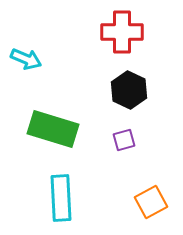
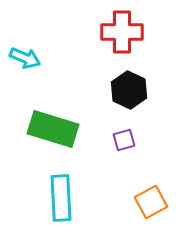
cyan arrow: moved 1 px left, 1 px up
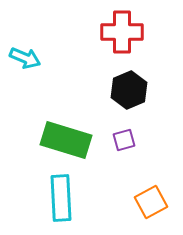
black hexagon: rotated 12 degrees clockwise
green rectangle: moved 13 px right, 11 px down
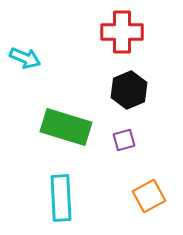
green rectangle: moved 13 px up
orange square: moved 2 px left, 6 px up
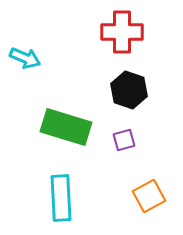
black hexagon: rotated 18 degrees counterclockwise
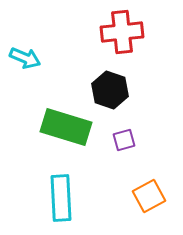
red cross: rotated 6 degrees counterclockwise
black hexagon: moved 19 px left
